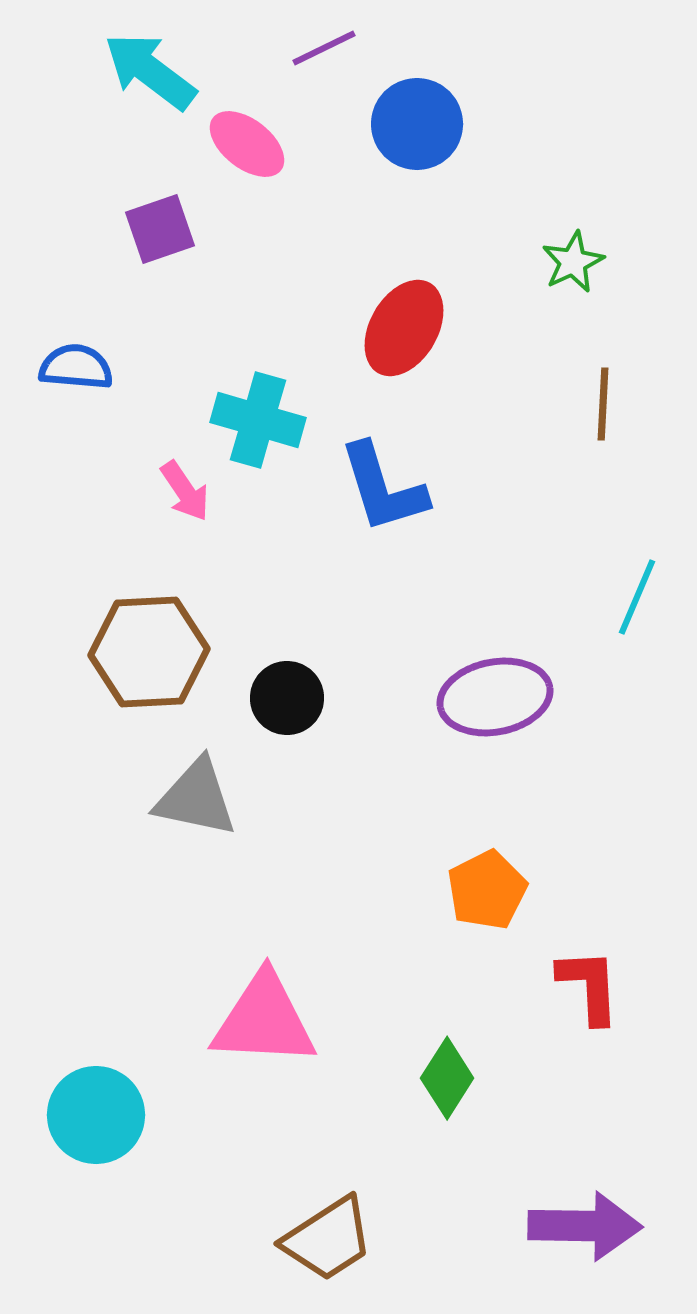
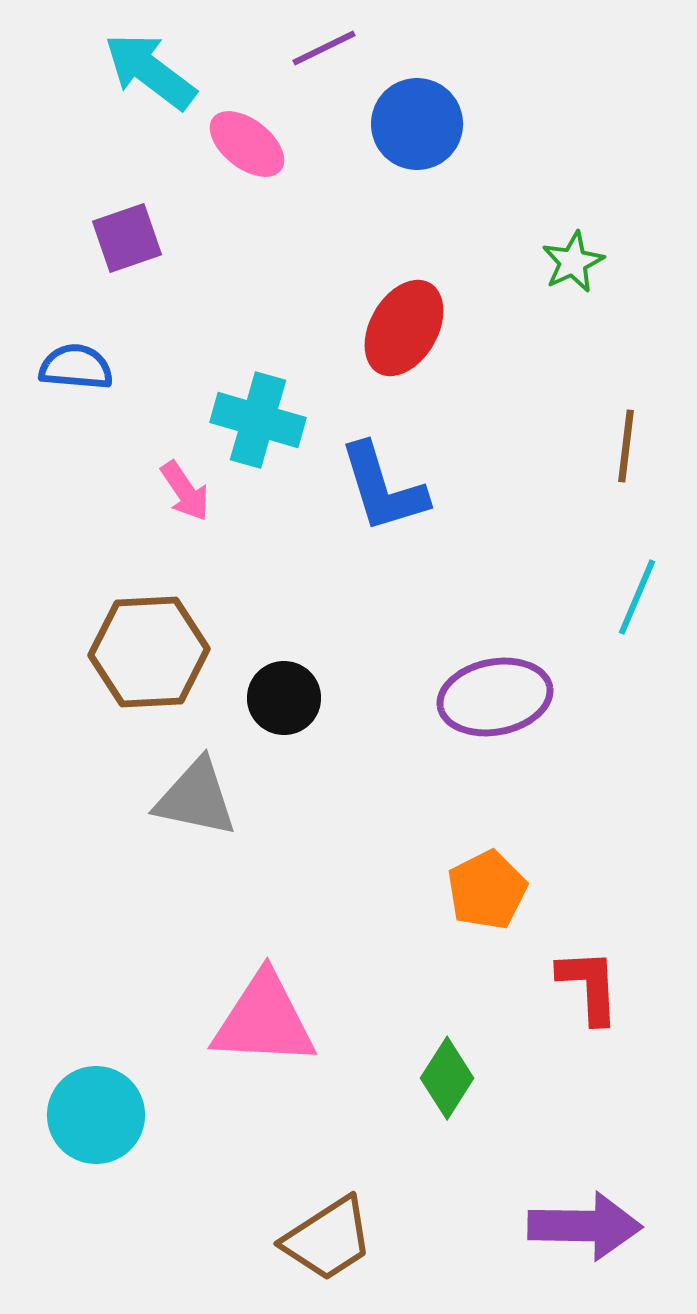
purple square: moved 33 px left, 9 px down
brown line: moved 23 px right, 42 px down; rotated 4 degrees clockwise
black circle: moved 3 px left
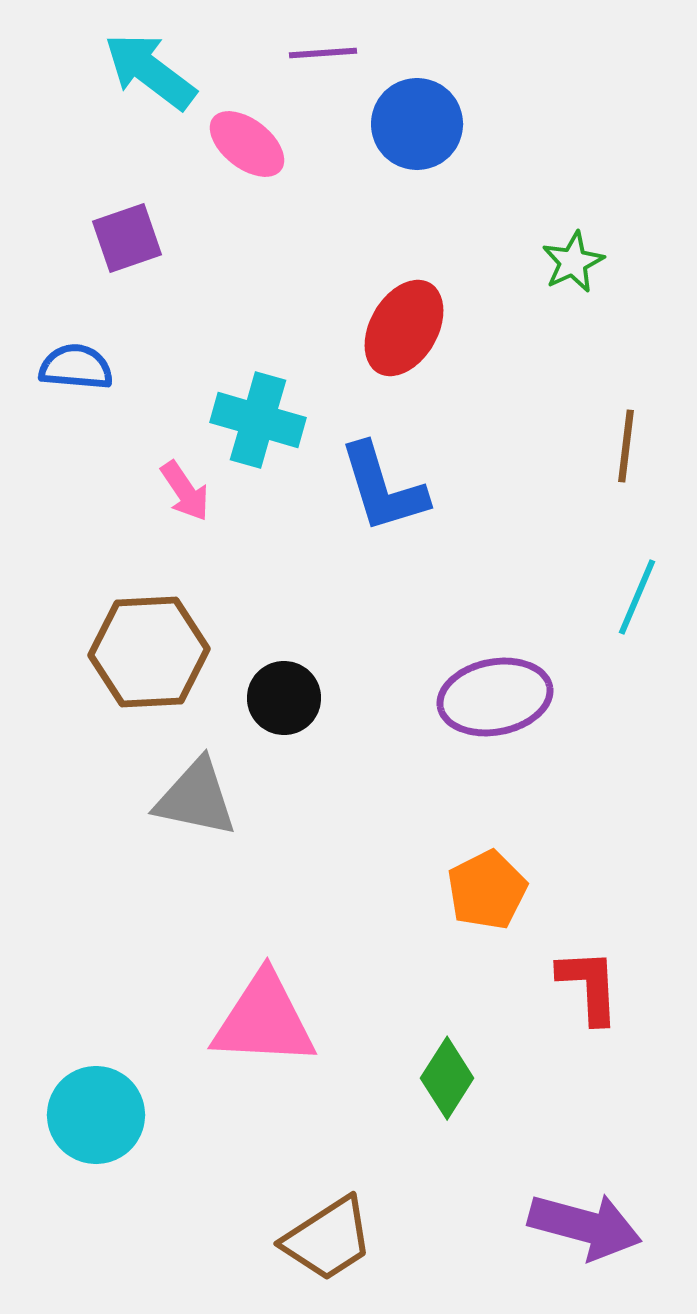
purple line: moved 1 px left, 5 px down; rotated 22 degrees clockwise
purple arrow: rotated 14 degrees clockwise
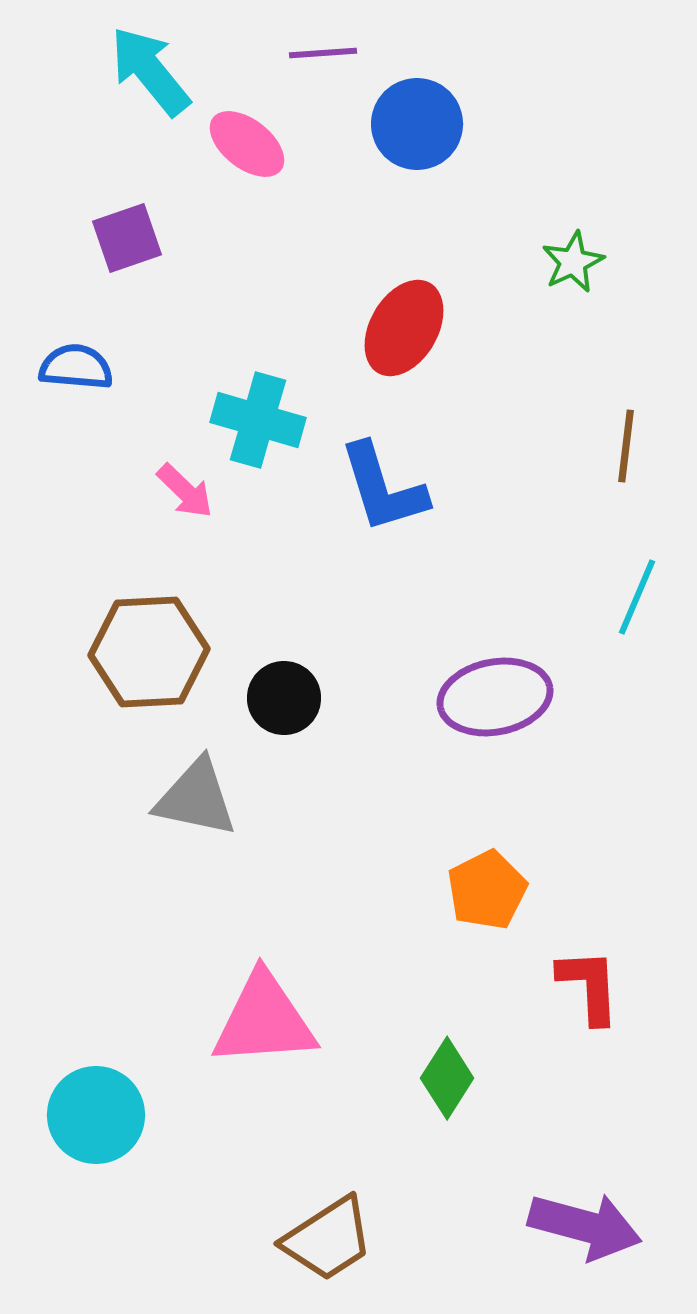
cyan arrow: rotated 14 degrees clockwise
pink arrow: rotated 12 degrees counterclockwise
pink triangle: rotated 7 degrees counterclockwise
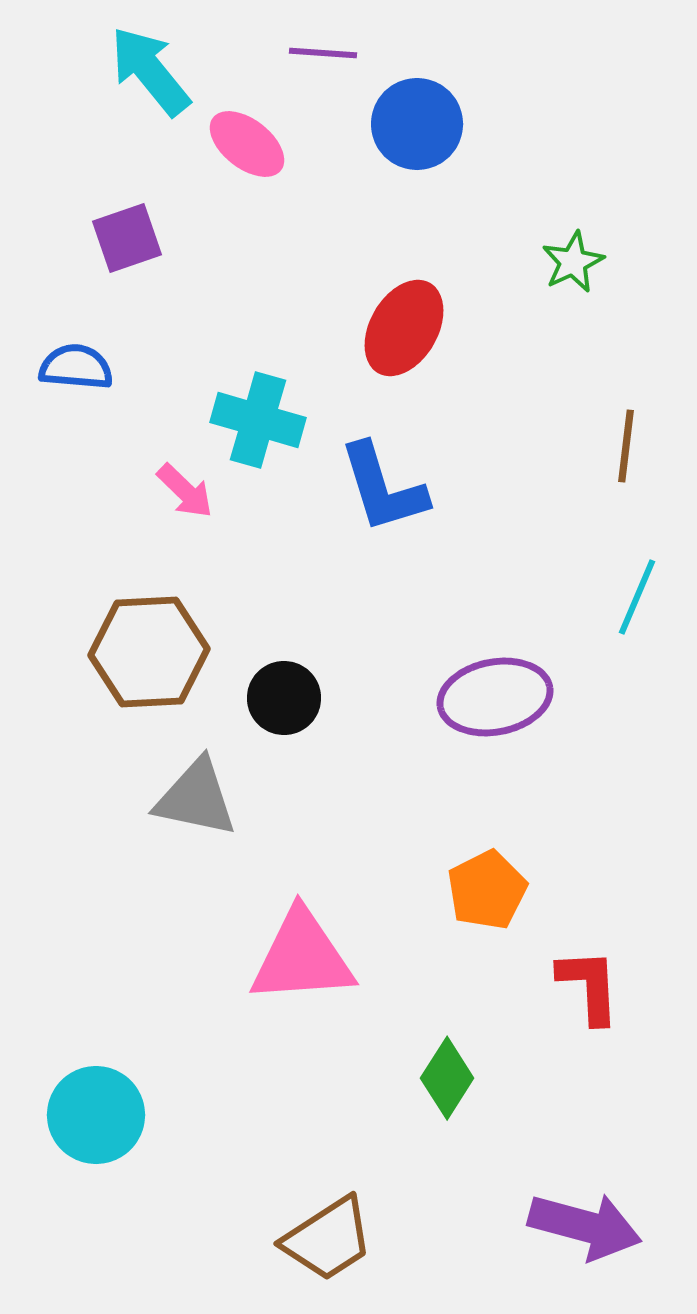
purple line: rotated 8 degrees clockwise
pink triangle: moved 38 px right, 63 px up
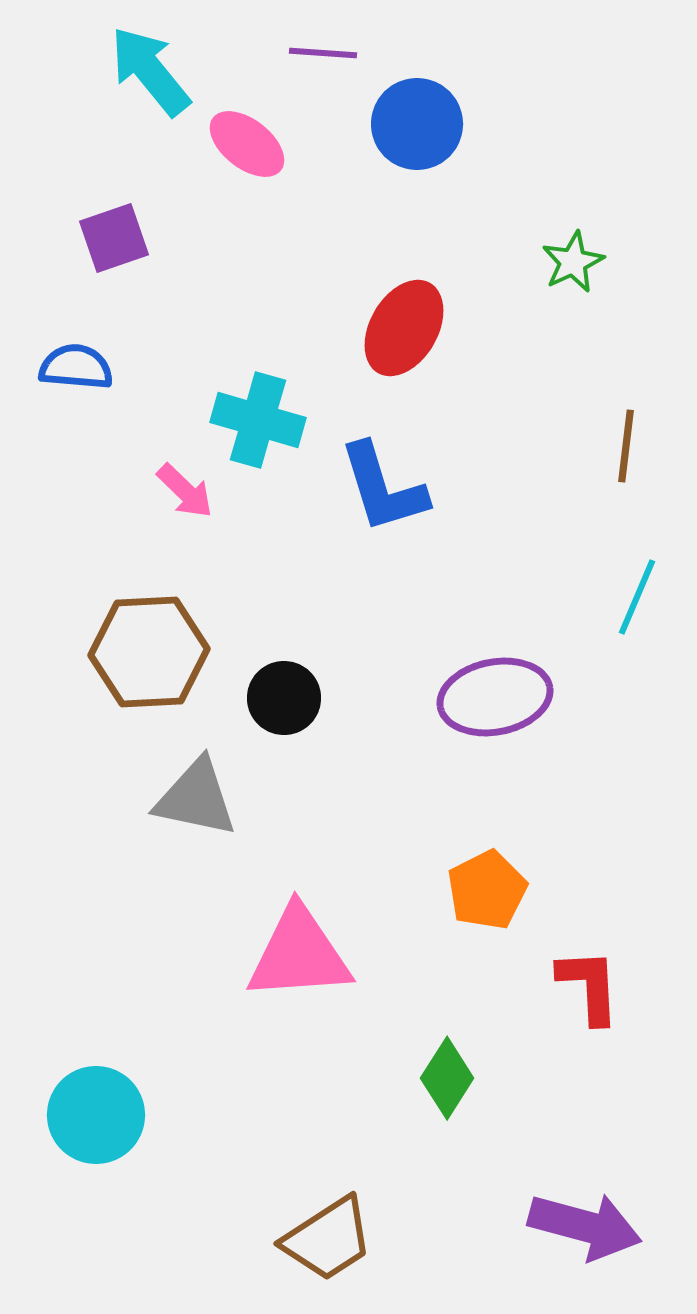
purple square: moved 13 px left
pink triangle: moved 3 px left, 3 px up
